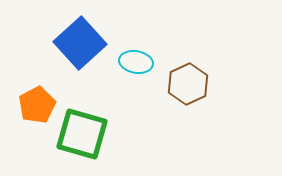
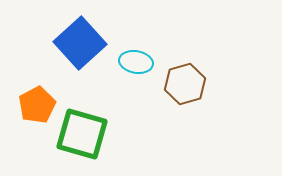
brown hexagon: moved 3 px left; rotated 9 degrees clockwise
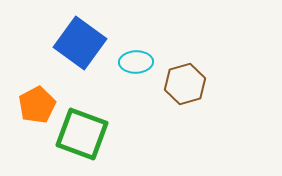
blue square: rotated 12 degrees counterclockwise
cyan ellipse: rotated 12 degrees counterclockwise
green square: rotated 4 degrees clockwise
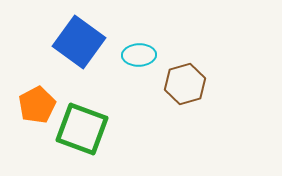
blue square: moved 1 px left, 1 px up
cyan ellipse: moved 3 px right, 7 px up
green square: moved 5 px up
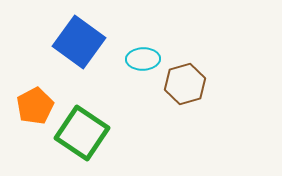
cyan ellipse: moved 4 px right, 4 px down
orange pentagon: moved 2 px left, 1 px down
green square: moved 4 px down; rotated 14 degrees clockwise
